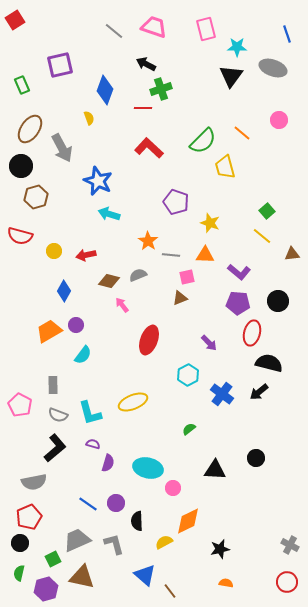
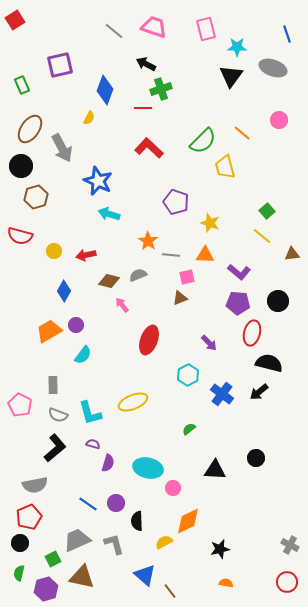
yellow semicircle at (89, 118): rotated 48 degrees clockwise
gray semicircle at (34, 482): moved 1 px right, 3 px down
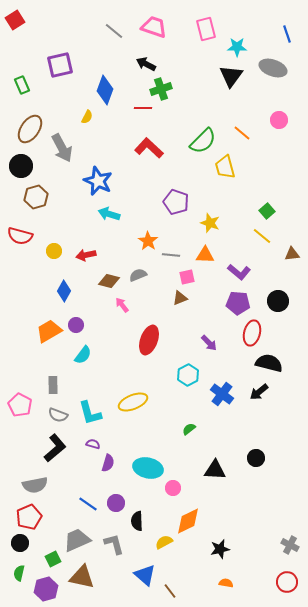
yellow semicircle at (89, 118): moved 2 px left, 1 px up
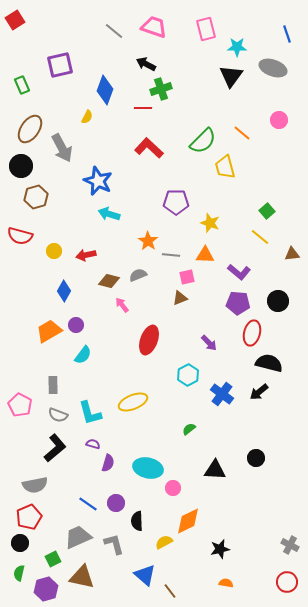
purple pentagon at (176, 202): rotated 20 degrees counterclockwise
yellow line at (262, 236): moved 2 px left, 1 px down
gray trapezoid at (77, 540): moved 1 px right, 3 px up
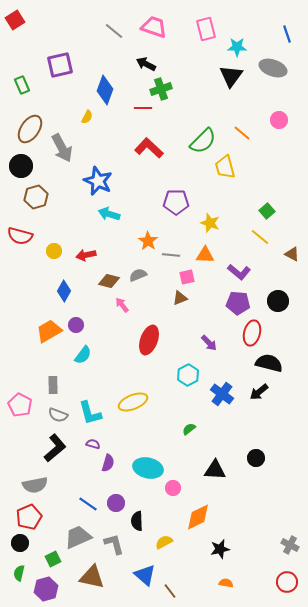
brown triangle at (292, 254): rotated 35 degrees clockwise
orange diamond at (188, 521): moved 10 px right, 4 px up
brown triangle at (82, 577): moved 10 px right
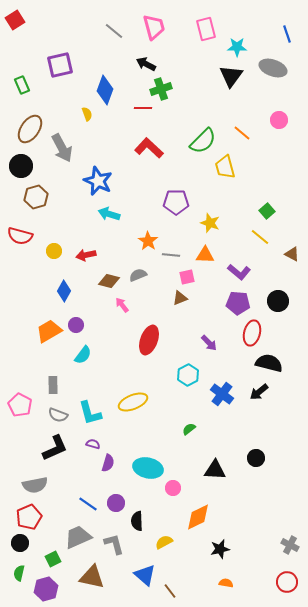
pink trapezoid at (154, 27): rotated 56 degrees clockwise
yellow semicircle at (87, 117): moved 3 px up; rotated 48 degrees counterclockwise
black L-shape at (55, 448): rotated 16 degrees clockwise
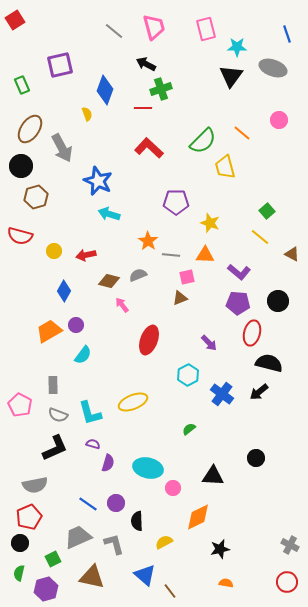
black triangle at (215, 470): moved 2 px left, 6 px down
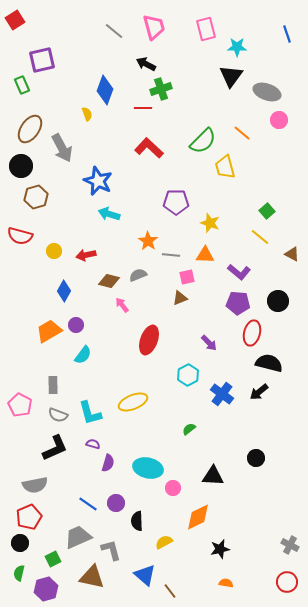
purple square at (60, 65): moved 18 px left, 5 px up
gray ellipse at (273, 68): moved 6 px left, 24 px down
gray L-shape at (114, 544): moved 3 px left, 6 px down
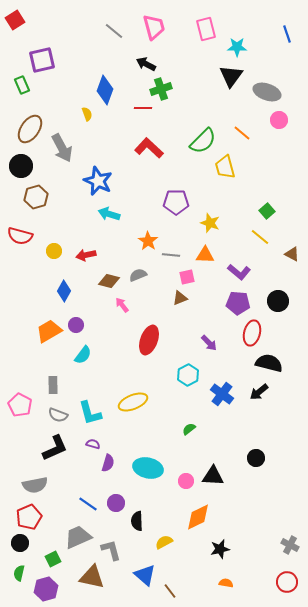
pink circle at (173, 488): moved 13 px right, 7 px up
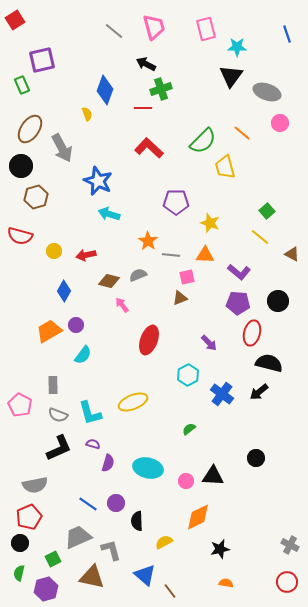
pink circle at (279, 120): moved 1 px right, 3 px down
black L-shape at (55, 448): moved 4 px right
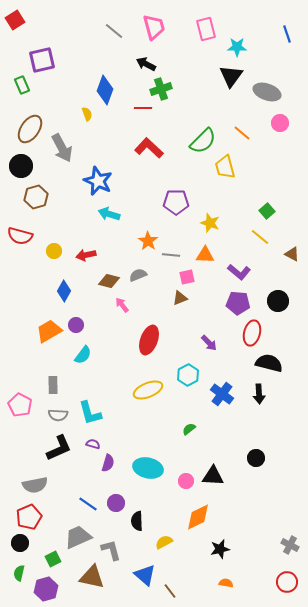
black arrow at (259, 392): moved 2 px down; rotated 54 degrees counterclockwise
yellow ellipse at (133, 402): moved 15 px right, 12 px up
gray semicircle at (58, 415): rotated 18 degrees counterclockwise
